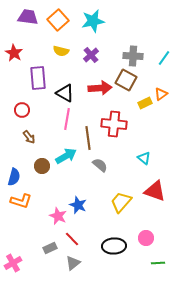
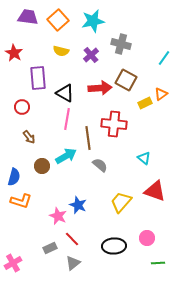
gray cross: moved 12 px left, 12 px up; rotated 12 degrees clockwise
red circle: moved 3 px up
pink circle: moved 1 px right
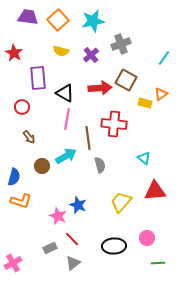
gray cross: rotated 36 degrees counterclockwise
yellow rectangle: rotated 40 degrees clockwise
gray semicircle: rotated 35 degrees clockwise
red triangle: rotated 25 degrees counterclockwise
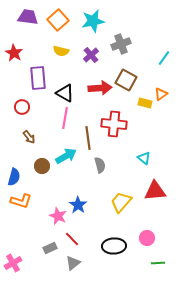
pink line: moved 2 px left, 1 px up
blue star: rotated 12 degrees clockwise
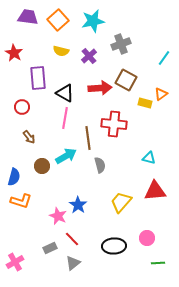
purple cross: moved 2 px left, 1 px down
cyan triangle: moved 5 px right; rotated 24 degrees counterclockwise
pink cross: moved 2 px right, 1 px up
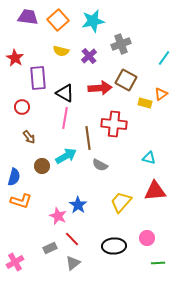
red star: moved 1 px right, 5 px down
gray semicircle: rotated 133 degrees clockwise
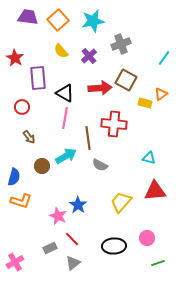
yellow semicircle: rotated 35 degrees clockwise
green line: rotated 16 degrees counterclockwise
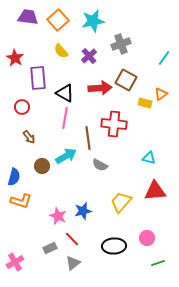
blue star: moved 5 px right, 6 px down; rotated 24 degrees clockwise
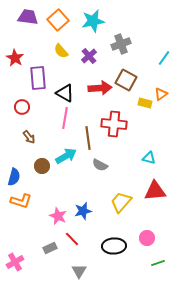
gray triangle: moved 6 px right, 8 px down; rotated 21 degrees counterclockwise
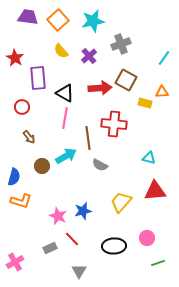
orange triangle: moved 1 px right, 2 px up; rotated 32 degrees clockwise
